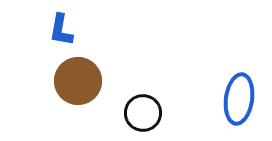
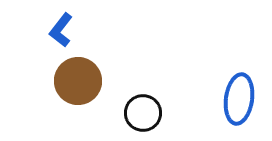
blue L-shape: rotated 28 degrees clockwise
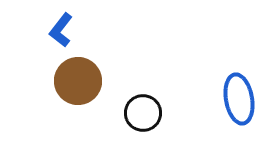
blue ellipse: rotated 18 degrees counterclockwise
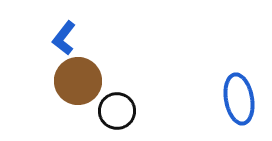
blue L-shape: moved 3 px right, 8 px down
black circle: moved 26 px left, 2 px up
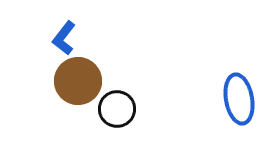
black circle: moved 2 px up
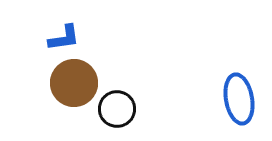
blue L-shape: rotated 136 degrees counterclockwise
brown circle: moved 4 px left, 2 px down
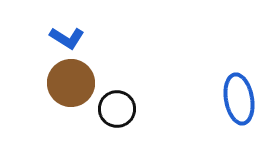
blue L-shape: moved 3 px right; rotated 40 degrees clockwise
brown circle: moved 3 px left
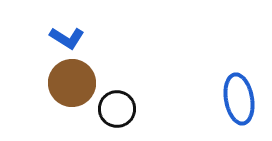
brown circle: moved 1 px right
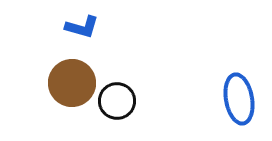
blue L-shape: moved 15 px right, 11 px up; rotated 16 degrees counterclockwise
black circle: moved 8 px up
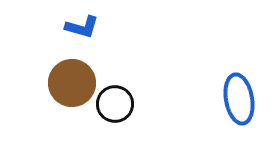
black circle: moved 2 px left, 3 px down
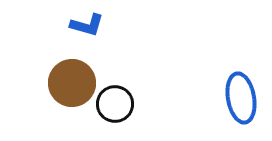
blue L-shape: moved 5 px right, 2 px up
blue ellipse: moved 2 px right, 1 px up
